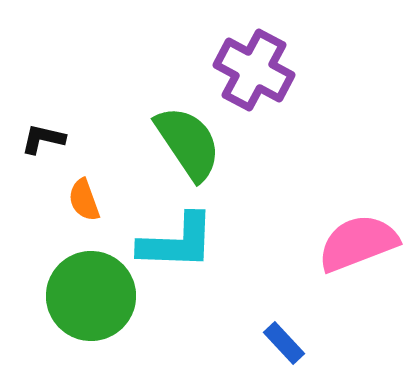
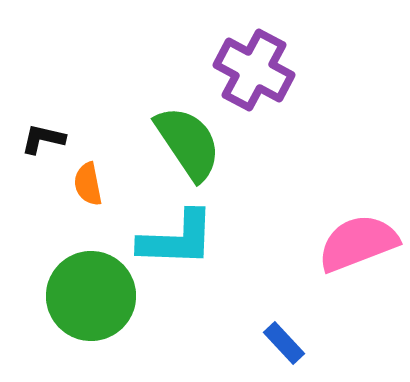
orange semicircle: moved 4 px right, 16 px up; rotated 9 degrees clockwise
cyan L-shape: moved 3 px up
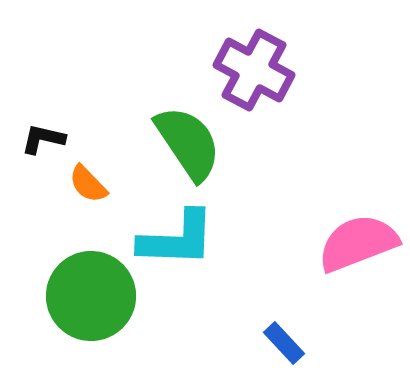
orange semicircle: rotated 33 degrees counterclockwise
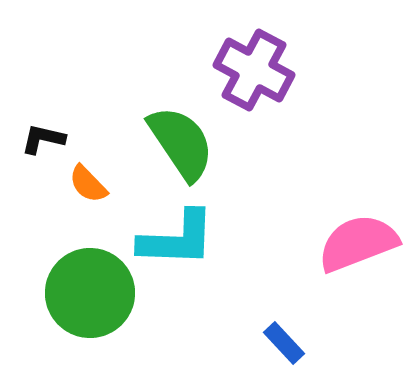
green semicircle: moved 7 px left
green circle: moved 1 px left, 3 px up
